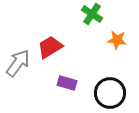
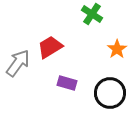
orange star: moved 9 px down; rotated 30 degrees clockwise
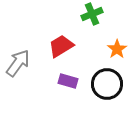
green cross: rotated 35 degrees clockwise
red trapezoid: moved 11 px right, 1 px up
purple rectangle: moved 1 px right, 2 px up
black circle: moved 3 px left, 9 px up
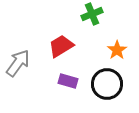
orange star: moved 1 px down
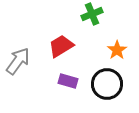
gray arrow: moved 2 px up
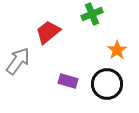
red trapezoid: moved 13 px left, 14 px up; rotated 8 degrees counterclockwise
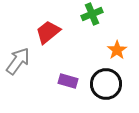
black circle: moved 1 px left
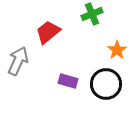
gray arrow: rotated 12 degrees counterclockwise
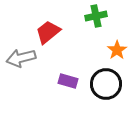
green cross: moved 4 px right, 2 px down; rotated 10 degrees clockwise
gray arrow: moved 3 px right, 3 px up; rotated 128 degrees counterclockwise
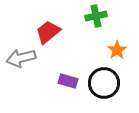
black circle: moved 2 px left, 1 px up
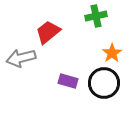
orange star: moved 5 px left, 3 px down
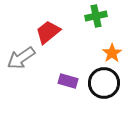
gray arrow: rotated 20 degrees counterclockwise
